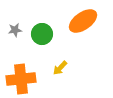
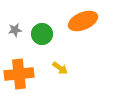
orange ellipse: rotated 12 degrees clockwise
yellow arrow: rotated 98 degrees counterclockwise
orange cross: moved 2 px left, 5 px up
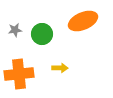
yellow arrow: rotated 35 degrees counterclockwise
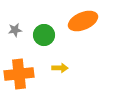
green circle: moved 2 px right, 1 px down
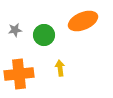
yellow arrow: rotated 98 degrees counterclockwise
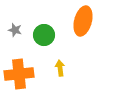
orange ellipse: rotated 52 degrees counterclockwise
gray star: rotated 24 degrees clockwise
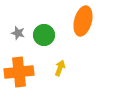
gray star: moved 3 px right, 3 px down
yellow arrow: rotated 28 degrees clockwise
orange cross: moved 2 px up
